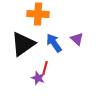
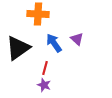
black triangle: moved 5 px left, 4 px down
purple star: moved 6 px right, 7 px down
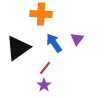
orange cross: moved 3 px right
purple triangle: rotated 24 degrees clockwise
red line: rotated 24 degrees clockwise
purple star: rotated 16 degrees clockwise
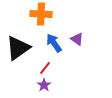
purple triangle: rotated 32 degrees counterclockwise
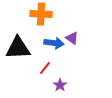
purple triangle: moved 5 px left, 1 px up
blue arrow: rotated 132 degrees clockwise
black triangle: rotated 32 degrees clockwise
purple star: moved 16 px right
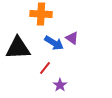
blue arrow: rotated 24 degrees clockwise
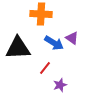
purple star: rotated 16 degrees clockwise
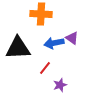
blue arrow: rotated 138 degrees clockwise
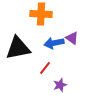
black triangle: rotated 8 degrees counterclockwise
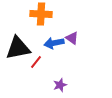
red line: moved 9 px left, 6 px up
